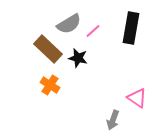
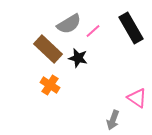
black rectangle: rotated 40 degrees counterclockwise
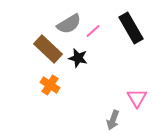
pink triangle: rotated 25 degrees clockwise
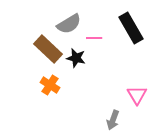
pink line: moved 1 px right, 7 px down; rotated 42 degrees clockwise
black star: moved 2 px left
pink triangle: moved 3 px up
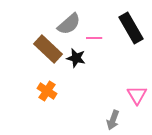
gray semicircle: rotated 10 degrees counterclockwise
orange cross: moved 3 px left, 6 px down
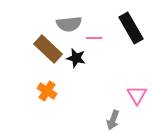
gray semicircle: rotated 35 degrees clockwise
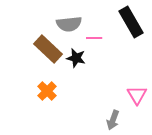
black rectangle: moved 6 px up
orange cross: rotated 12 degrees clockwise
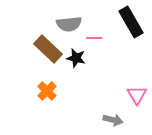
gray arrow: rotated 96 degrees counterclockwise
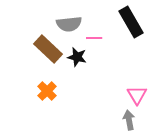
black star: moved 1 px right, 1 px up
gray arrow: moved 16 px right; rotated 114 degrees counterclockwise
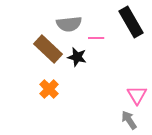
pink line: moved 2 px right
orange cross: moved 2 px right, 2 px up
gray arrow: rotated 24 degrees counterclockwise
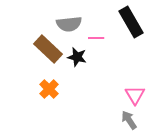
pink triangle: moved 2 px left
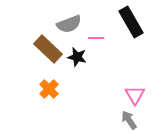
gray semicircle: rotated 15 degrees counterclockwise
